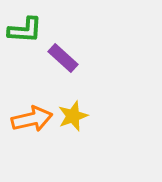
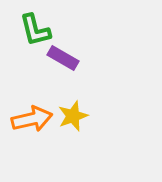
green L-shape: moved 10 px right; rotated 72 degrees clockwise
purple rectangle: rotated 12 degrees counterclockwise
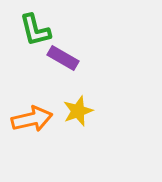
yellow star: moved 5 px right, 5 px up
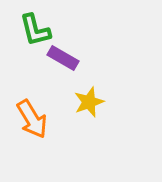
yellow star: moved 11 px right, 9 px up
orange arrow: rotated 72 degrees clockwise
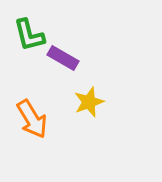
green L-shape: moved 6 px left, 5 px down
